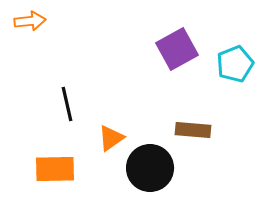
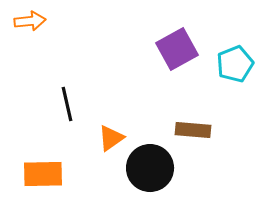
orange rectangle: moved 12 px left, 5 px down
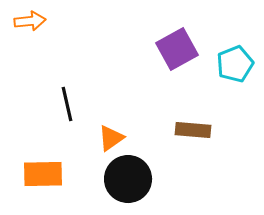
black circle: moved 22 px left, 11 px down
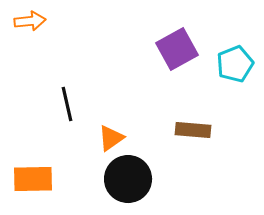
orange rectangle: moved 10 px left, 5 px down
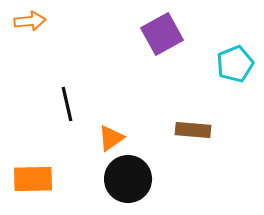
purple square: moved 15 px left, 15 px up
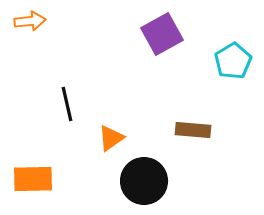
cyan pentagon: moved 2 px left, 3 px up; rotated 9 degrees counterclockwise
black circle: moved 16 px right, 2 px down
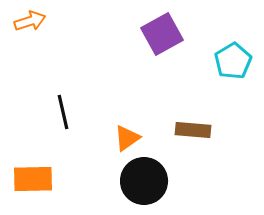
orange arrow: rotated 12 degrees counterclockwise
black line: moved 4 px left, 8 px down
orange triangle: moved 16 px right
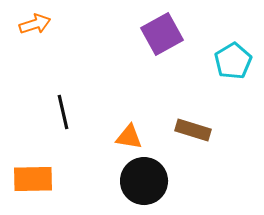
orange arrow: moved 5 px right, 3 px down
brown rectangle: rotated 12 degrees clockwise
orange triangle: moved 2 px right, 1 px up; rotated 44 degrees clockwise
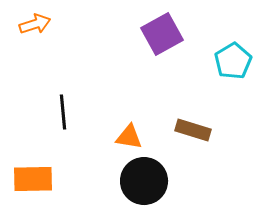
black line: rotated 8 degrees clockwise
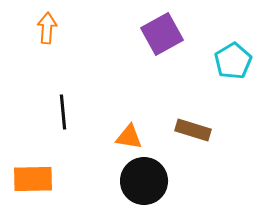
orange arrow: moved 12 px right, 4 px down; rotated 68 degrees counterclockwise
